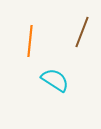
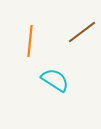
brown line: rotated 32 degrees clockwise
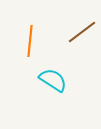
cyan semicircle: moved 2 px left
